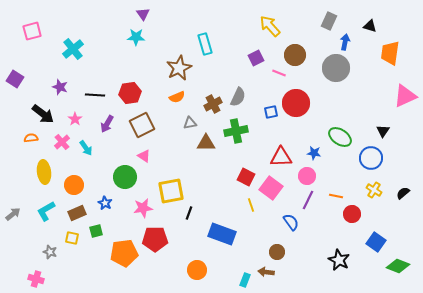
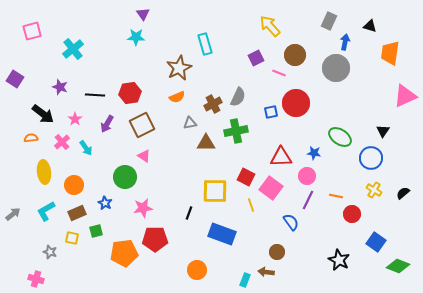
yellow square at (171, 191): moved 44 px right; rotated 12 degrees clockwise
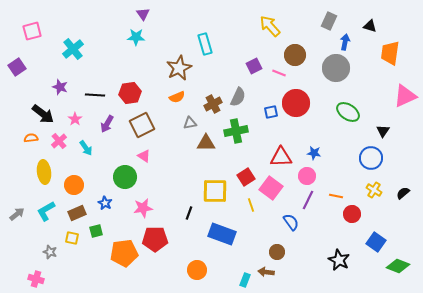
purple square at (256, 58): moved 2 px left, 8 px down
purple square at (15, 79): moved 2 px right, 12 px up; rotated 24 degrees clockwise
green ellipse at (340, 137): moved 8 px right, 25 px up
pink cross at (62, 142): moved 3 px left, 1 px up
red square at (246, 177): rotated 30 degrees clockwise
gray arrow at (13, 214): moved 4 px right
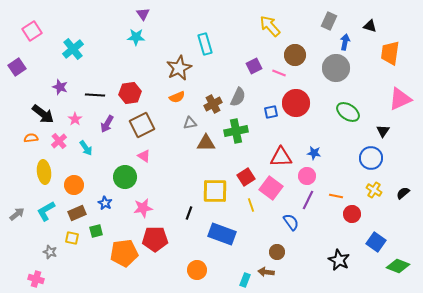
pink square at (32, 31): rotated 18 degrees counterclockwise
pink triangle at (405, 96): moved 5 px left, 3 px down
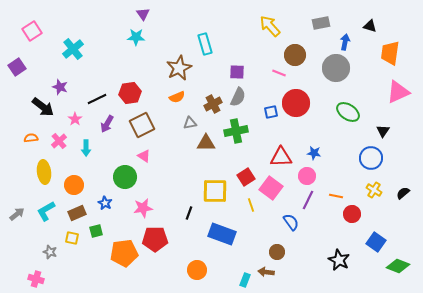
gray rectangle at (329, 21): moved 8 px left, 2 px down; rotated 54 degrees clockwise
purple square at (254, 66): moved 17 px left, 6 px down; rotated 28 degrees clockwise
black line at (95, 95): moved 2 px right, 4 px down; rotated 30 degrees counterclockwise
pink triangle at (400, 99): moved 2 px left, 7 px up
black arrow at (43, 114): moved 7 px up
cyan arrow at (86, 148): rotated 35 degrees clockwise
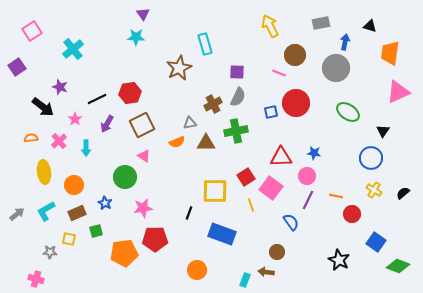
yellow arrow at (270, 26): rotated 15 degrees clockwise
orange semicircle at (177, 97): moved 45 px down
yellow square at (72, 238): moved 3 px left, 1 px down
gray star at (50, 252): rotated 16 degrees counterclockwise
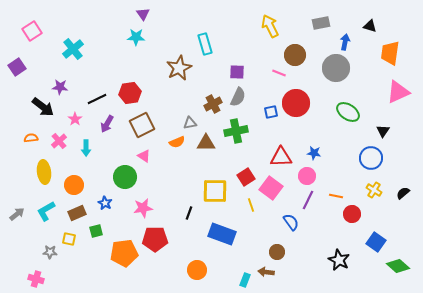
purple star at (60, 87): rotated 14 degrees counterclockwise
green diamond at (398, 266): rotated 20 degrees clockwise
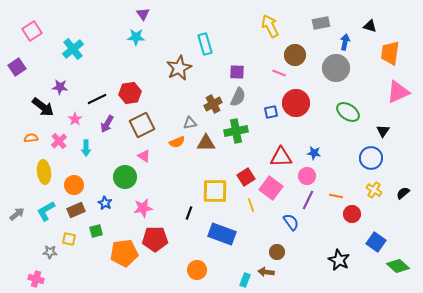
brown rectangle at (77, 213): moved 1 px left, 3 px up
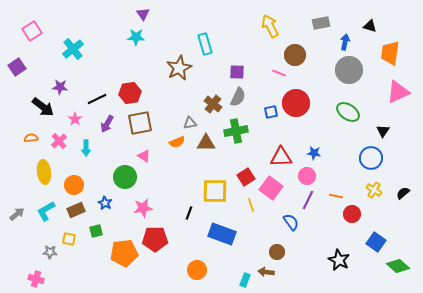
gray circle at (336, 68): moved 13 px right, 2 px down
brown cross at (213, 104): rotated 24 degrees counterclockwise
brown square at (142, 125): moved 2 px left, 2 px up; rotated 15 degrees clockwise
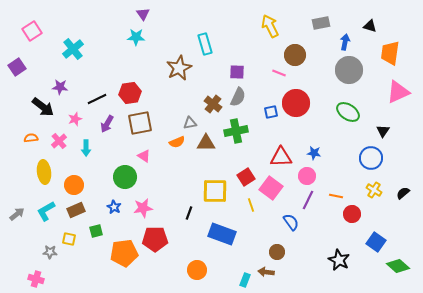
pink star at (75, 119): rotated 16 degrees clockwise
blue star at (105, 203): moved 9 px right, 4 px down
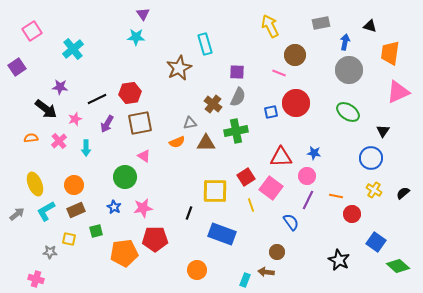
black arrow at (43, 107): moved 3 px right, 2 px down
yellow ellipse at (44, 172): moved 9 px left, 12 px down; rotated 15 degrees counterclockwise
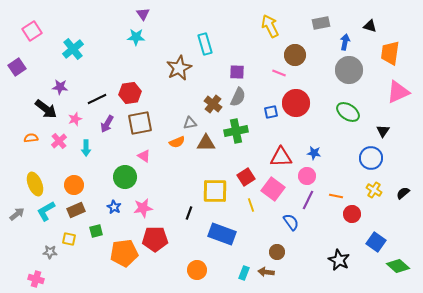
pink square at (271, 188): moved 2 px right, 1 px down
cyan rectangle at (245, 280): moved 1 px left, 7 px up
